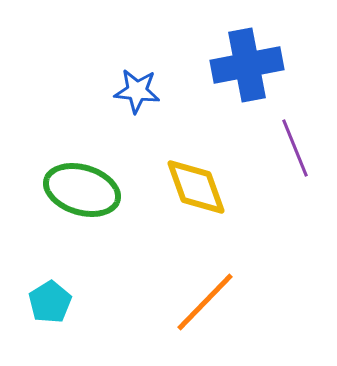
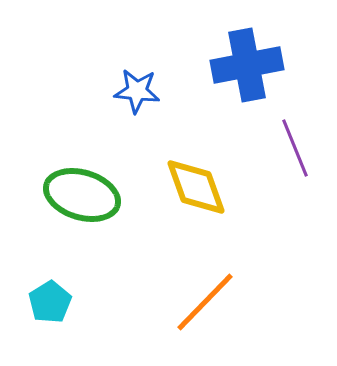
green ellipse: moved 5 px down
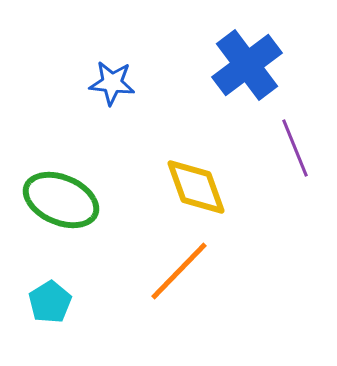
blue cross: rotated 26 degrees counterclockwise
blue star: moved 25 px left, 8 px up
green ellipse: moved 21 px left, 5 px down; rotated 6 degrees clockwise
orange line: moved 26 px left, 31 px up
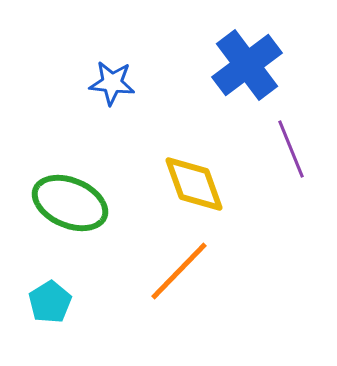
purple line: moved 4 px left, 1 px down
yellow diamond: moved 2 px left, 3 px up
green ellipse: moved 9 px right, 3 px down
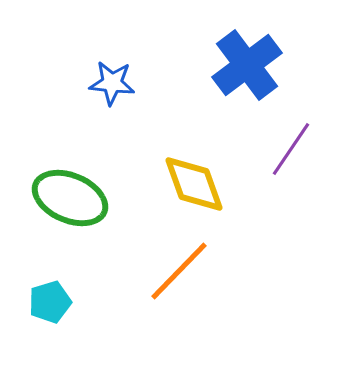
purple line: rotated 56 degrees clockwise
green ellipse: moved 5 px up
cyan pentagon: rotated 15 degrees clockwise
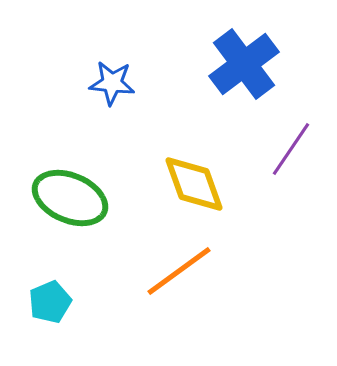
blue cross: moved 3 px left, 1 px up
orange line: rotated 10 degrees clockwise
cyan pentagon: rotated 6 degrees counterclockwise
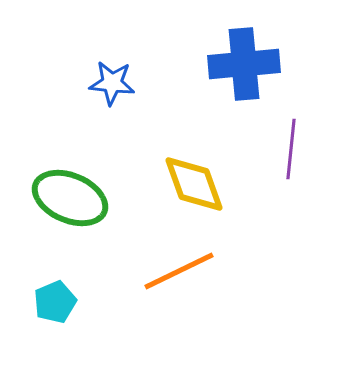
blue cross: rotated 32 degrees clockwise
purple line: rotated 28 degrees counterclockwise
orange line: rotated 10 degrees clockwise
cyan pentagon: moved 5 px right
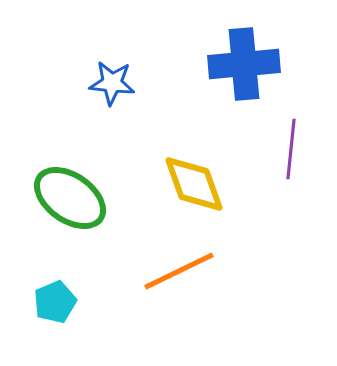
green ellipse: rotated 12 degrees clockwise
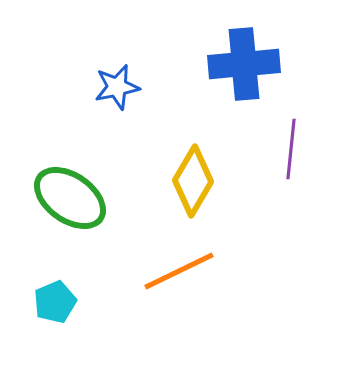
blue star: moved 5 px right, 4 px down; rotated 18 degrees counterclockwise
yellow diamond: moved 1 px left, 3 px up; rotated 50 degrees clockwise
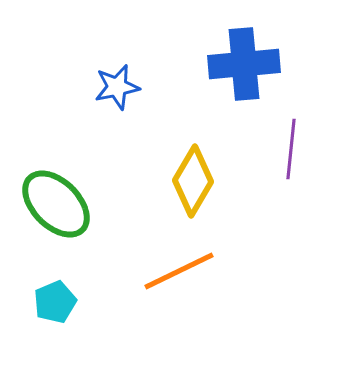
green ellipse: moved 14 px left, 6 px down; rotated 10 degrees clockwise
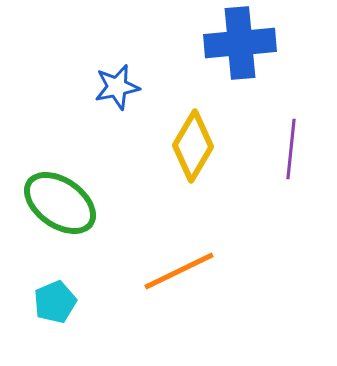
blue cross: moved 4 px left, 21 px up
yellow diamond: moved 35 px up
green ellipse: moved 4 px right, 1 px up; rotated 10 degrees counterclockwise
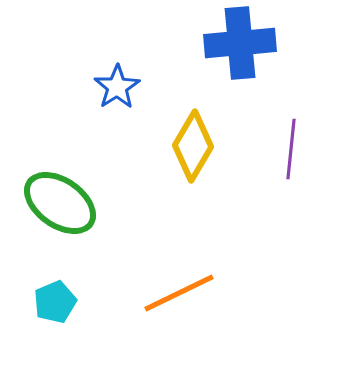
blue star: rotated 21 degrees counterclockwise
orange line: moved 22 px down
